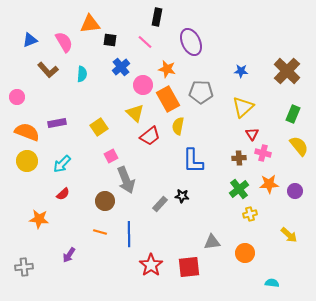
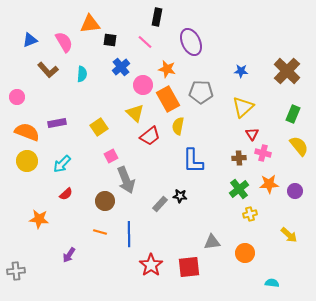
red semicircle at (63, 194): moved 3 px right
black star at (182, 196): moved 2 px left
gray cross at (24, 267): moved 8 px left, 4 px down
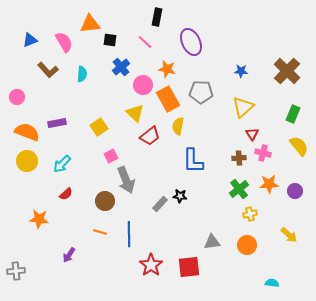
orange circle at (245, 253): moved 2 px right, 8 px up
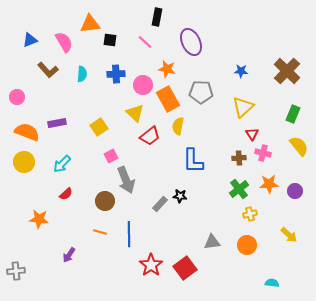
blue cross at (121, 67): moved 5 px left, 7 px down; rotated 36 degrees clockwise
yellow circle at (27, 161): moved 3 px left, 1 px down
red square at (189, 267): moved 4 px left, 1 px down; rotated 30 degrees counterclockwise
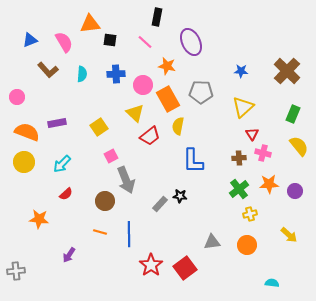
orange star at (167, 69): moved 3 px up
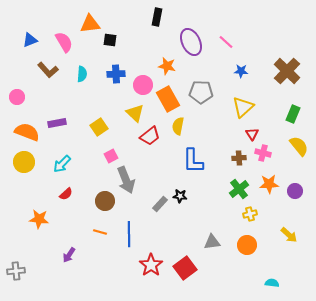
pink line at (145, 42): moved 81 px right
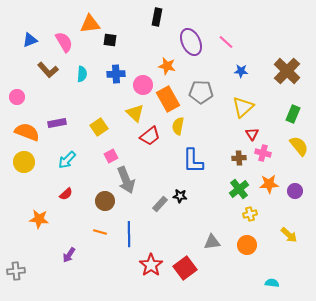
cyan arrow at (62, 164): moved 5 px right, 4 px up
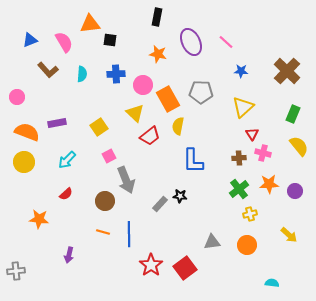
orange star at (167, 66): moved 9 px left, 12 px up
pink square at (111, 156): moved 2 px left
orange line at (100, 232): moved 3 px right
purple arrow at (69, 255): rotated 21 degrees counterclockwise
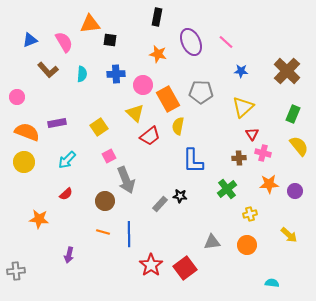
green cross at (239, 189): moved 12 px left
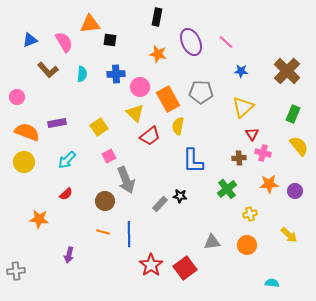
pink circle at (143, 85): moved 3 px left, 2 px down
